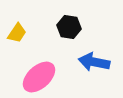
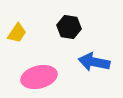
pink ellipse: rotated 28 degrees clockwise
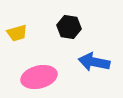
yellow trapezoid: rotated 40 degrees clockwise
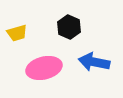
black hexagon: rotated 15 degrees clockwise
pink ellipse: moved 5 px right, 9 px up
